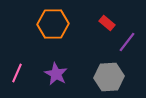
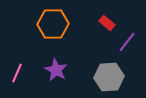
purple star: moved 4 px up
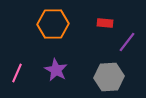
red rectangle: moved 2 px left; rotated 35 degrees counterclockwise
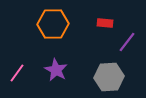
pink line: rotated 12 degrees clockwise
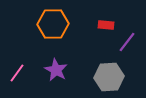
red rectangle: moved 1 px right, 2 px down
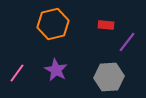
orange hexagon: rotated 12 degrees counterclockwise
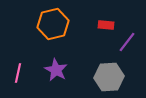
pink line: moved 1 px right; rotated 24 degrees counterclockwise
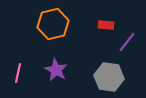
gray hexagon: rotated 12 degrees clockwise
